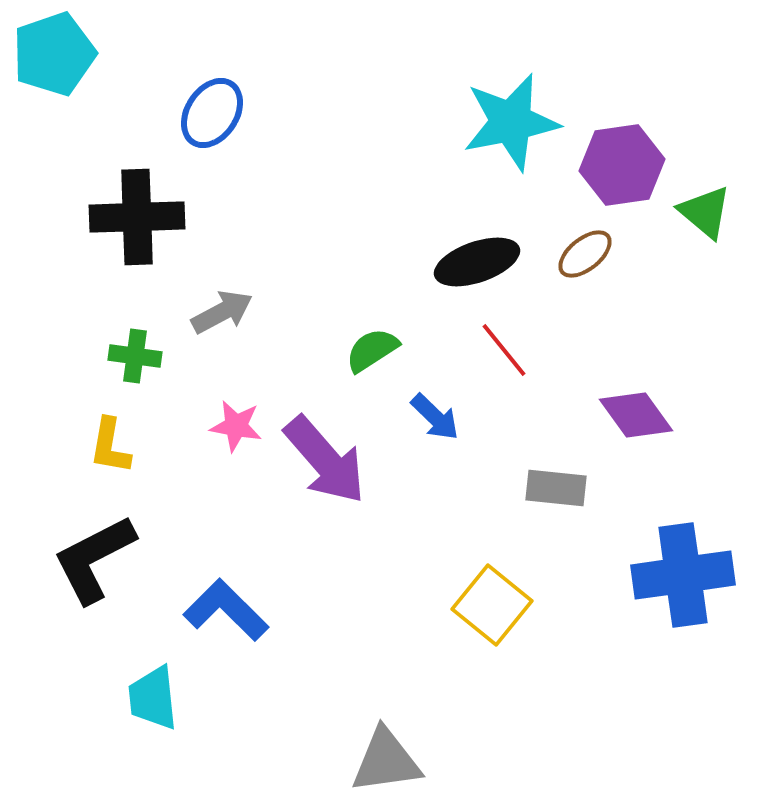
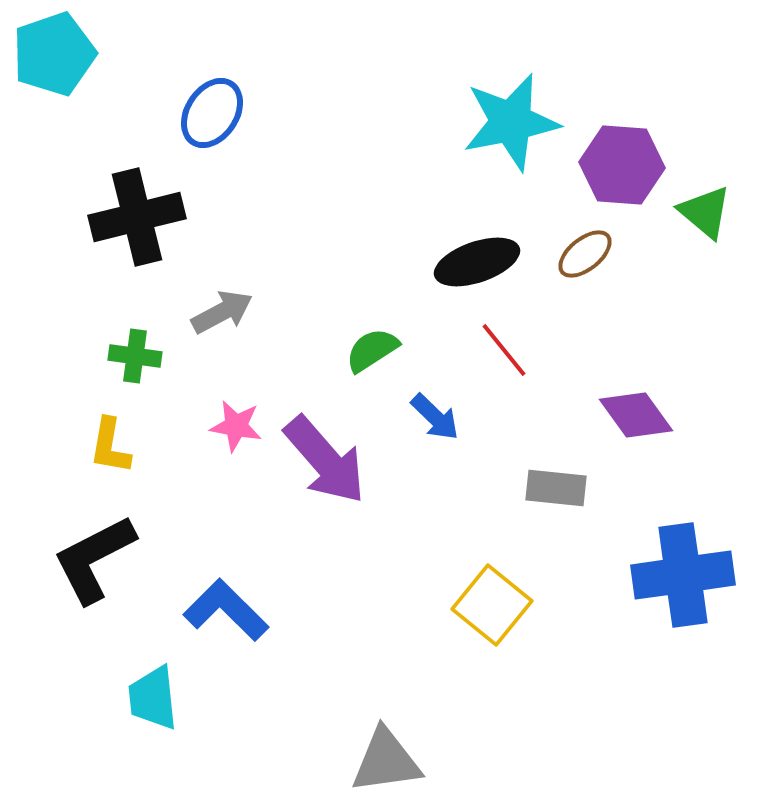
purple hexagon: rotated 12 degrees clockwise
black cross: rotated 12 degrees counterclockwise
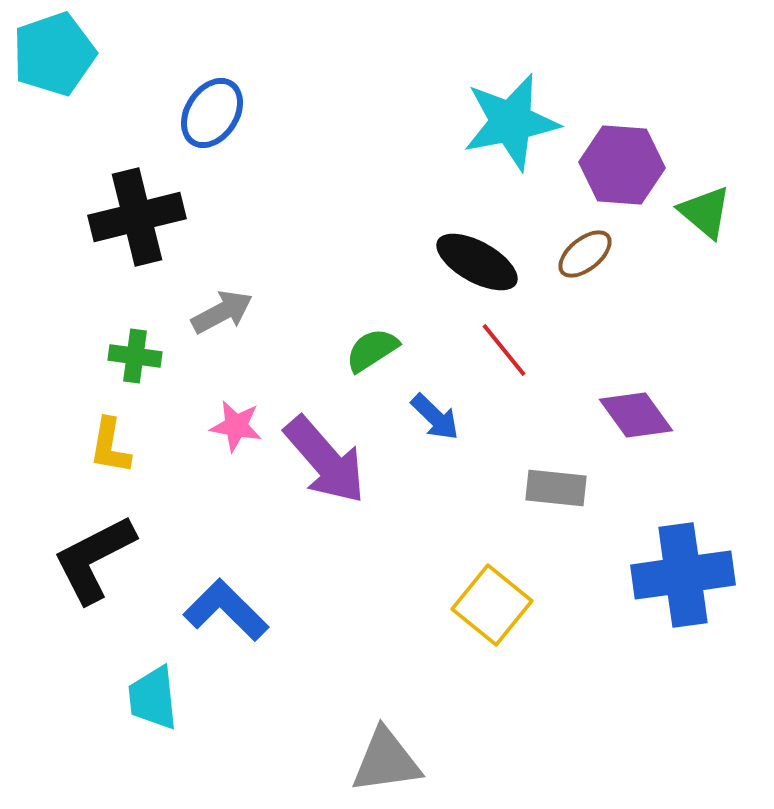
black ellipse: rotated 48 degrees clockwise
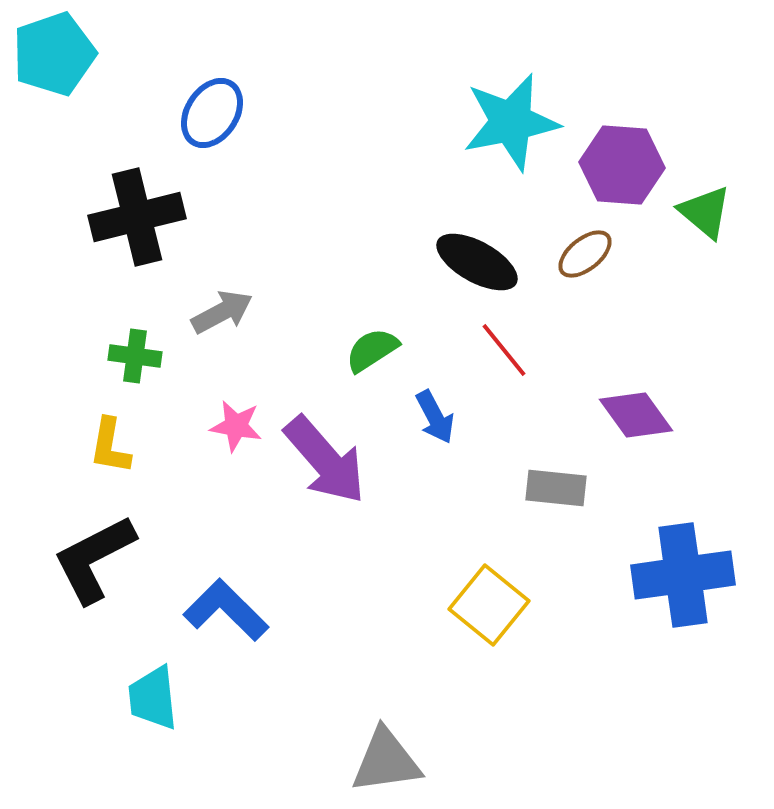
blue arrow: rotated 18 degrees clockwise
yellow square: moved 3 px left
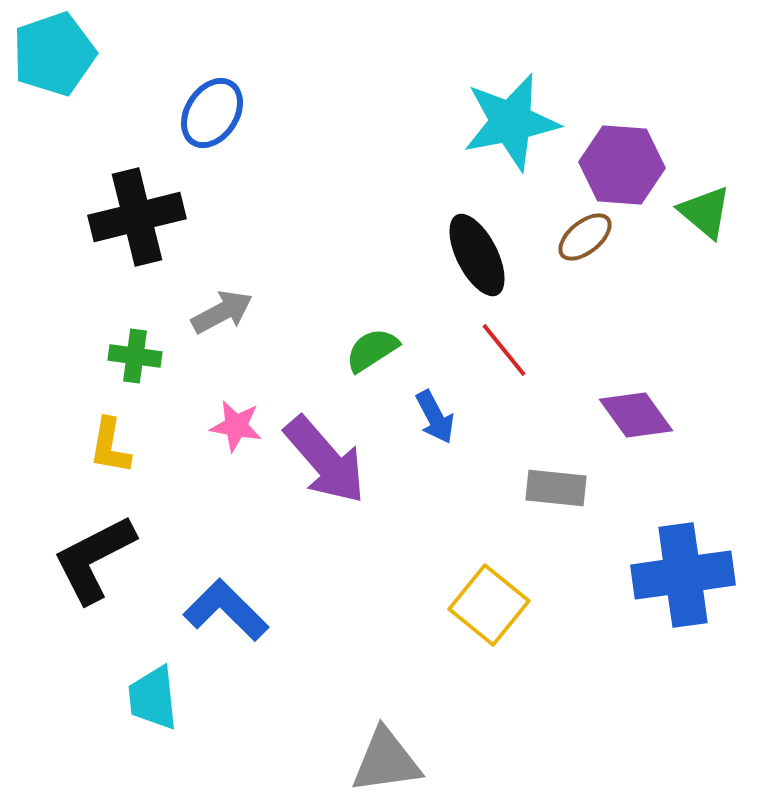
brown ellipse: moved 17 px up
black ellipse: moved 7 px up; rotated 34 degrees clockwise
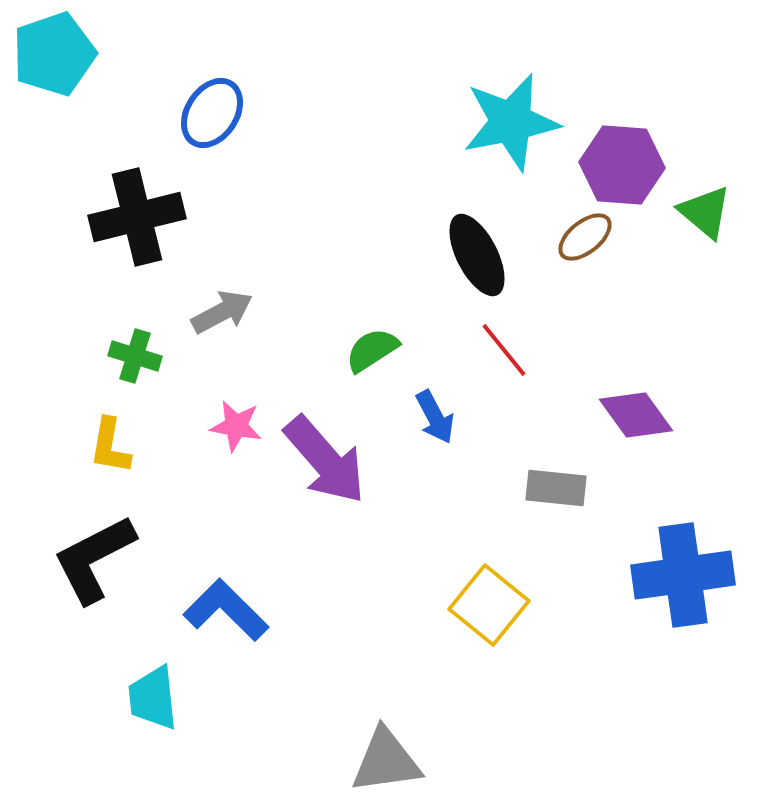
green cross: rotated 9 degrees clockwise
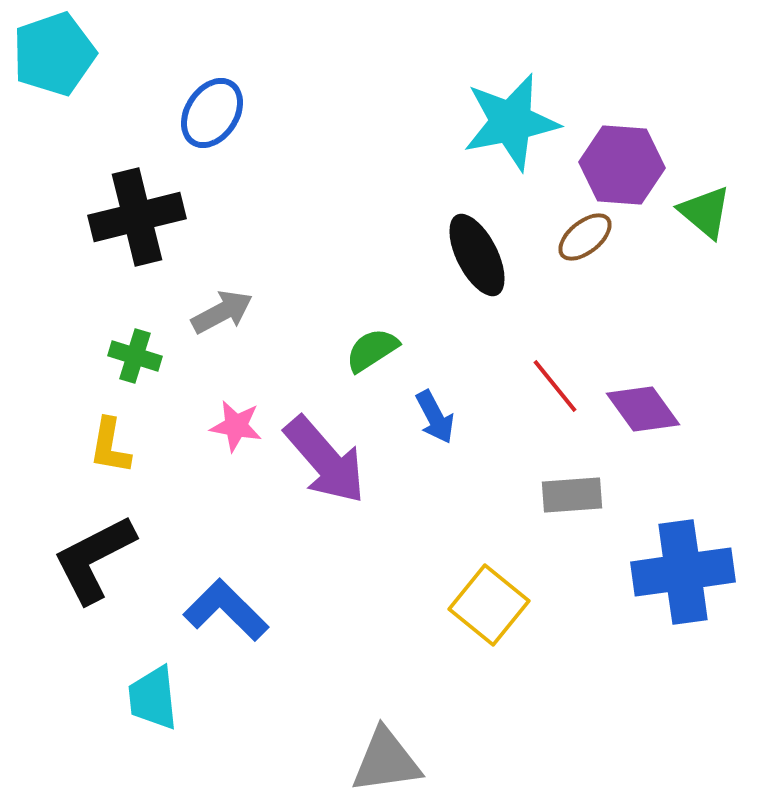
red line: moved 51 px right, 36 px down
purple diamond: moved 7 px right, 6 px up
gray rectangle: moved 16 px right, 7 px down; rotated 10 degrees counterclockwise
blue cross: moved 3 px up
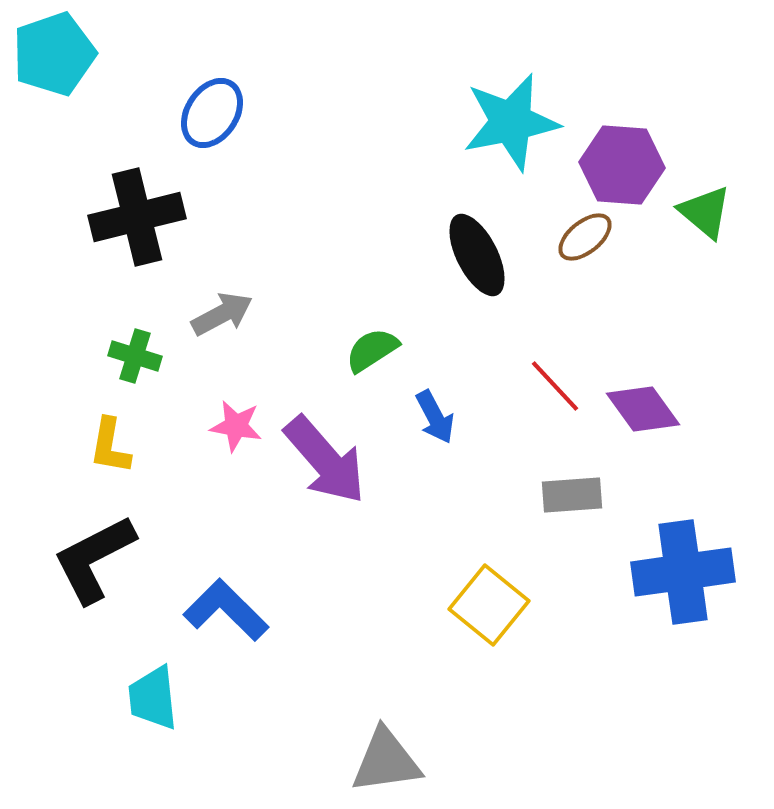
gray arrow: moved 2 px down
red line: rotated 4 degrees counterclockwise
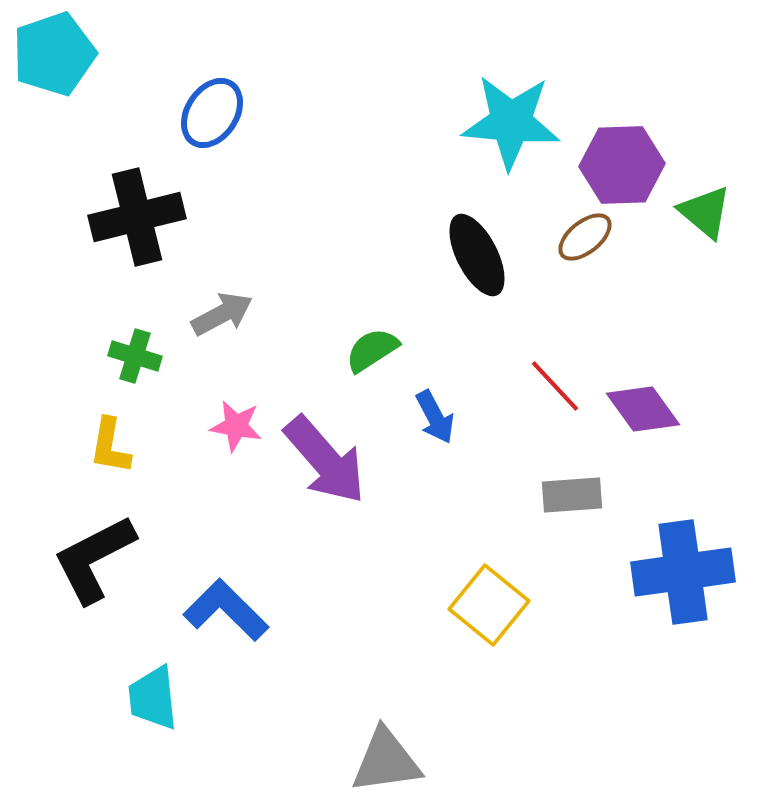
cyan star: rotated 16 degrees clockwise
purple hexagon: rotated 6 degrees counterclockwise
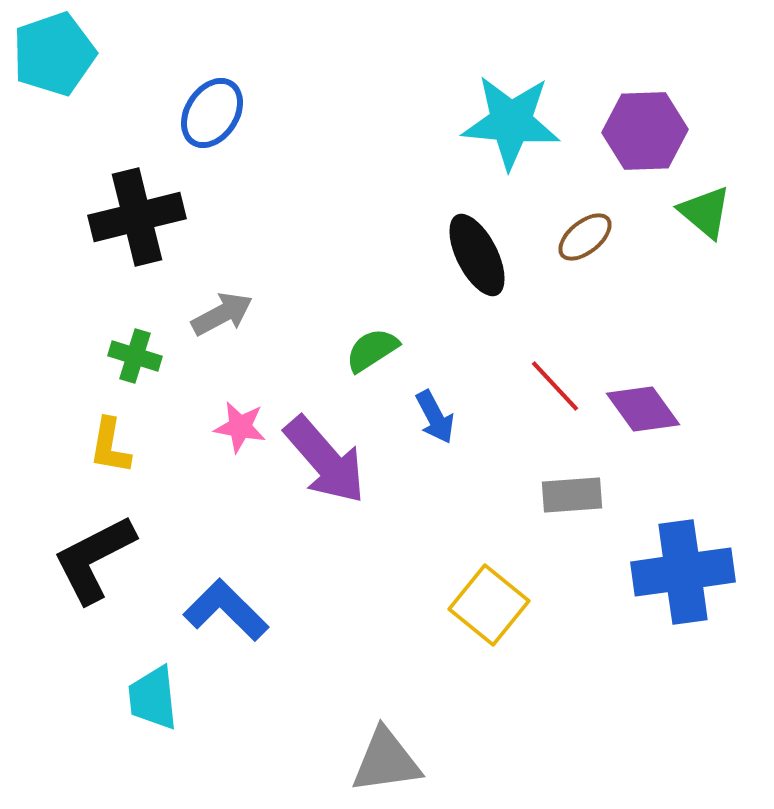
purple hexagon: moved 23 px right, 34 px up
pink star: moved 4 px right, 1 px down
